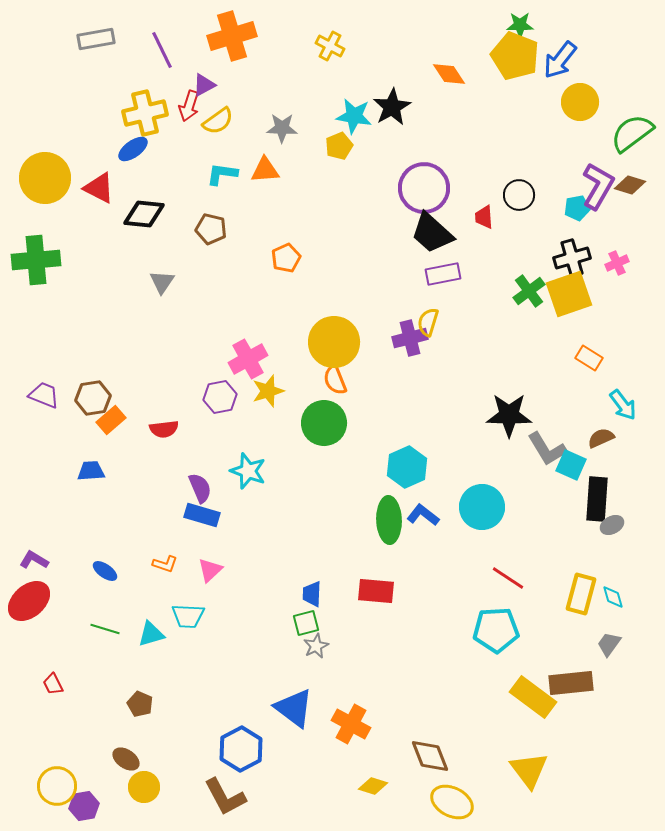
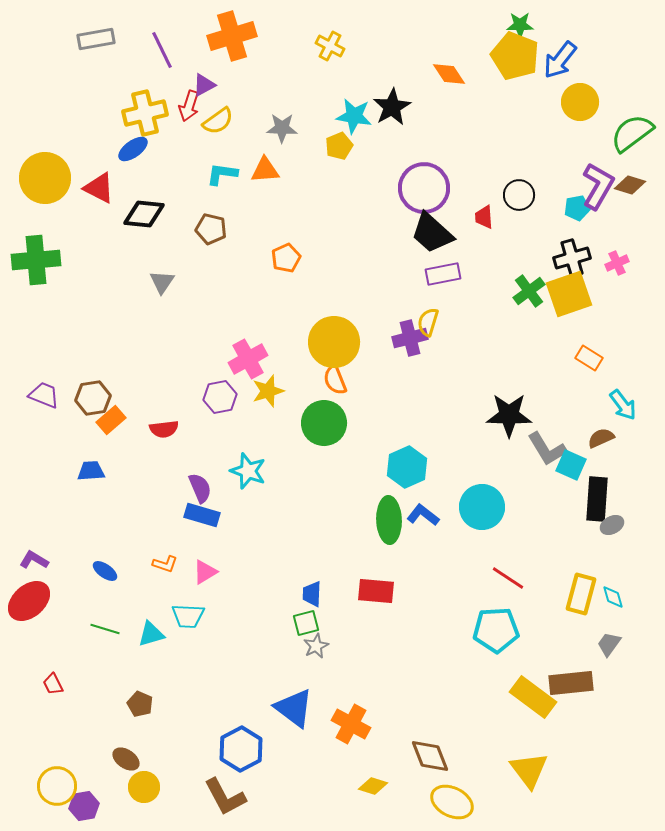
pink triangle at (210, 570): moved 5 px left, 2 px down; rotated 12 degrees clockwise
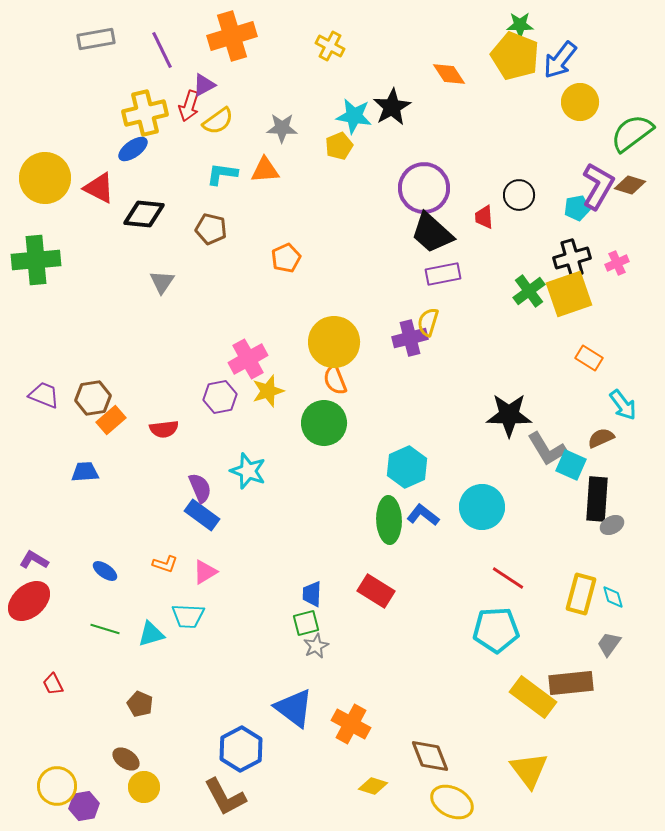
blue trapezoid at (91, 471): moved 6 px left, 1 px down
blue rectangle at (202, 515): rotated 20 degrees clockwise
red rectangle at (376, 591): rotated 27 degrees clockwise
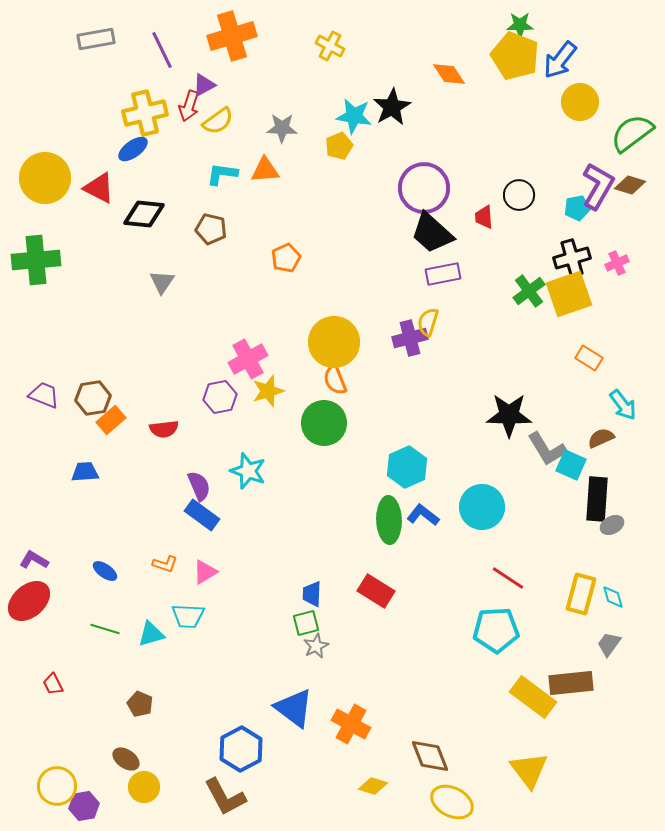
purple semicircle at (200, 488): moved 1 px left, 2 px up
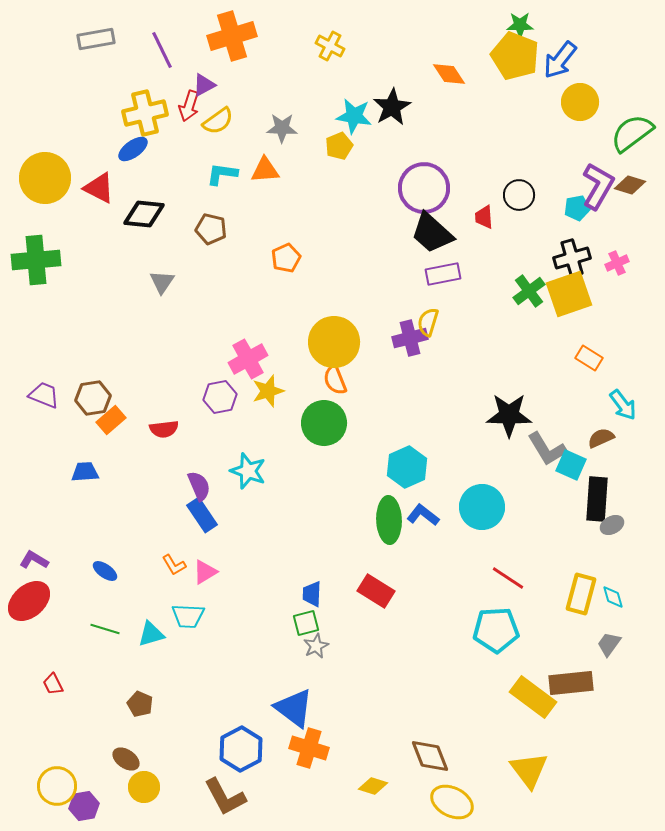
blue rectangle at (202, 515): rotated 20 degrees clockwise
orange L-shape at (165, 564): moved 9 px right, 1 px down; rotated 40 degrees clockwise
orange cross at (351, 724): moved 42 px left, 24 px down; rotated 12 degrees counterclockwise
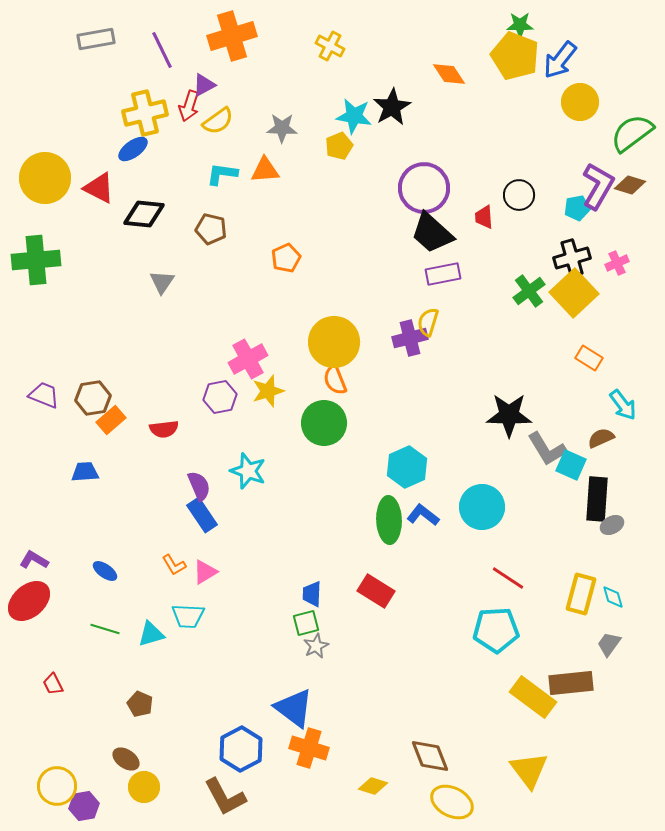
yellow square at (569, 294): moved 5 px right, 1 px up; rotated 24 degrees counterclockwise
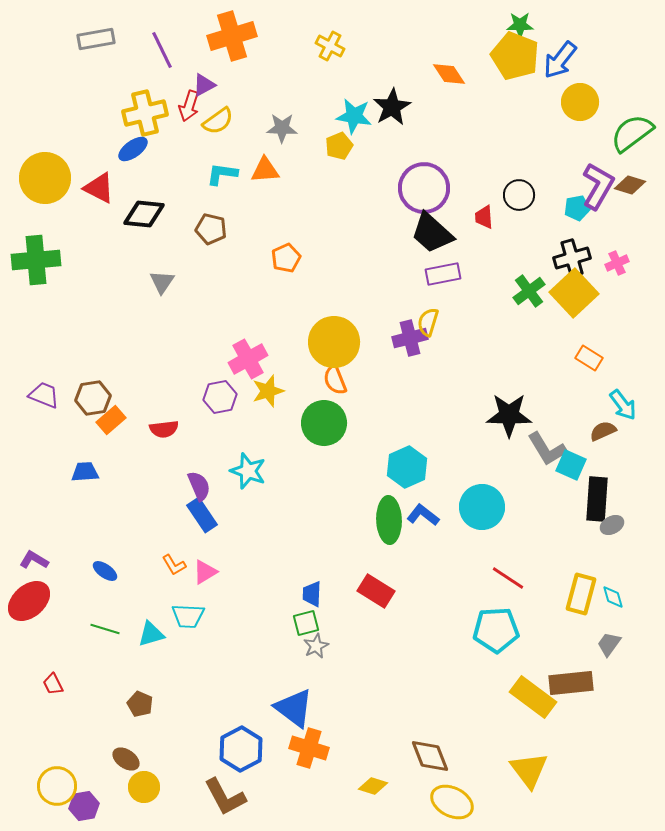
brown semicircle at (601, 438): moved 2 px right, 7 px up
